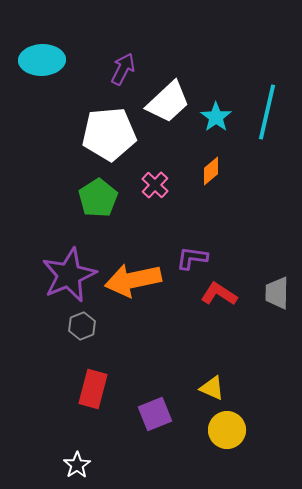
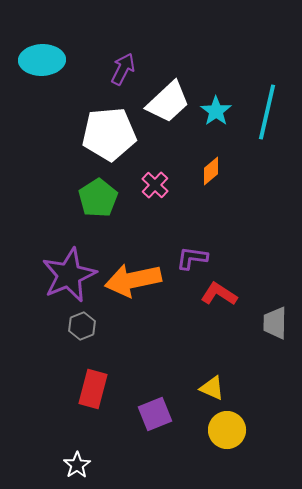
cyan star: moved 6 px up
gray trapezoid: moved 2 px left, 30 px down
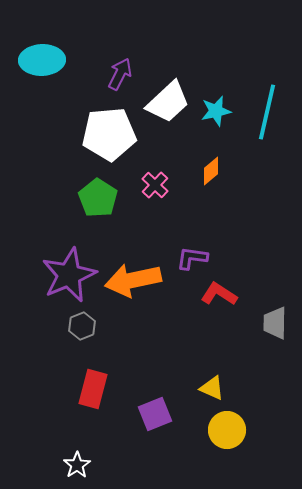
purple arrow: moved 3 px left, 5 px down
cyan star: rotated 24 degrees clockwise
green pentagon: rotated 6 degrees counterclockwise
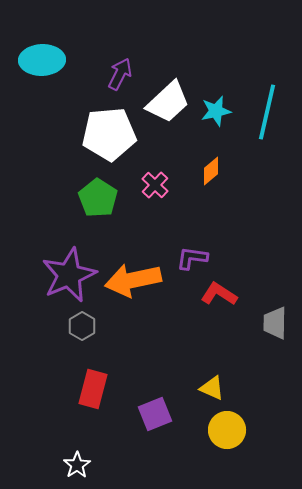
gray hexagon: rotated 8 degrees counterclockwise
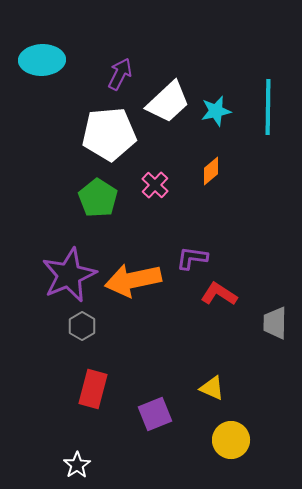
cyan line: moved 1 px right, 5 px up; rotated 12 degrees counterclockwise
yellow circle: moved 4 px right, 10 px down
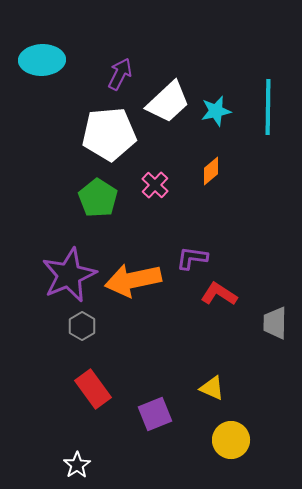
red rectangle: rotated 51 degrees counterclockwise
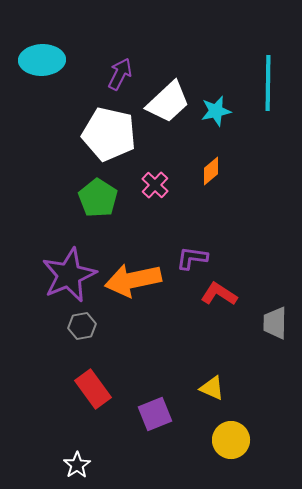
cyan line: moved 24 px up
white pentagon: rotated 18 degrees clockwise
gray hexagon: rotated 20 degrees clockwise
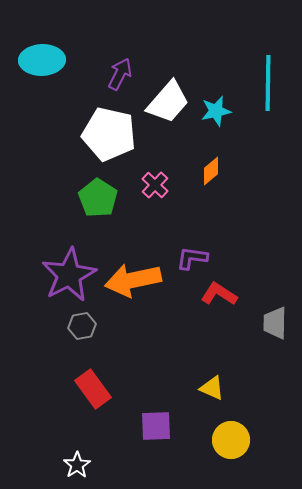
white trapezoid: rotated 6 degrees counterclockwise
purple star: rotated 4 degrees counterclockwise
purple square: moved 1 px right, 12 px down; rotated 20 degrees clockwise
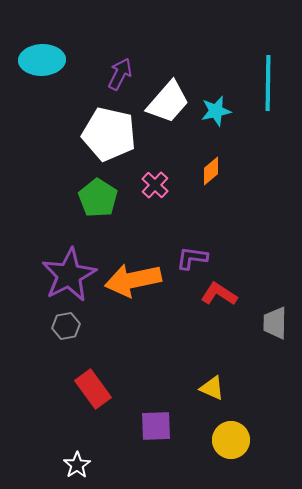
gray hexagon: moved 16 px left
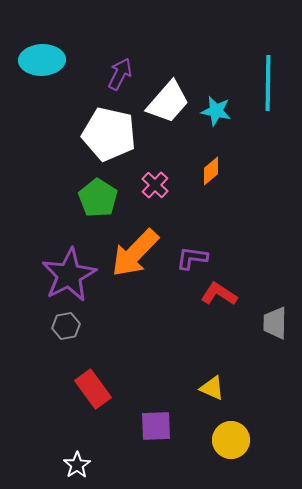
cyan star: rotated 24 degrees clockwise
orange arrow: moved 2 px right, 27 px up; rotated 34 degrees counterclockwise
